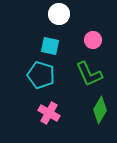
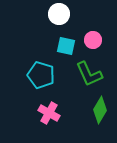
cyan square: moved 16 px right
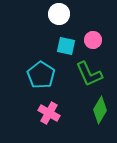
cyan pentagon: rotated 16 degrees clockwise
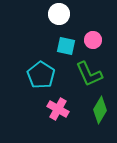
pink cross: moved 9 px right, 4 px up
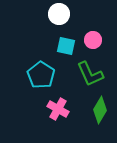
green L-shape: moved 1 px right
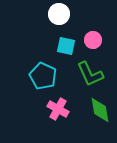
cyan pentagon: moved 2 px right, 1 px down; rotated 8 degrees counterclockwise
green diamond: rotated 40 degrees counterclockwise
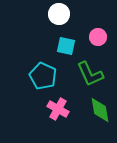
pink circle: moved 5 px right, 3 px up
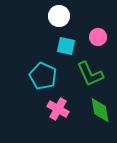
white circle: moved 2 px down
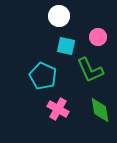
green L-shape: moved 4 px up
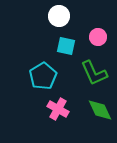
green L-shape: moved 4 px right, 3 px down
cyan pentagon: rotated 16 degrees clockwise
green diamond: rotated 16 degrees counterclockwise
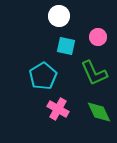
green diamond: moved 1 px left, 2 px down
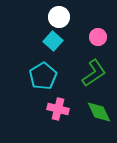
white circle: moved 1 px down
cyan square: moved 13 px left, 5 px up; rotated 30 degrees clockwise
green L-shape: rotated 100 degrees counterclockwise
pink cross: rotated 15 degrees counterclockwise
